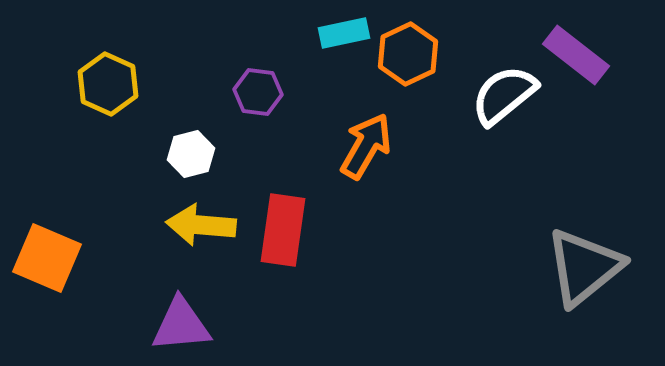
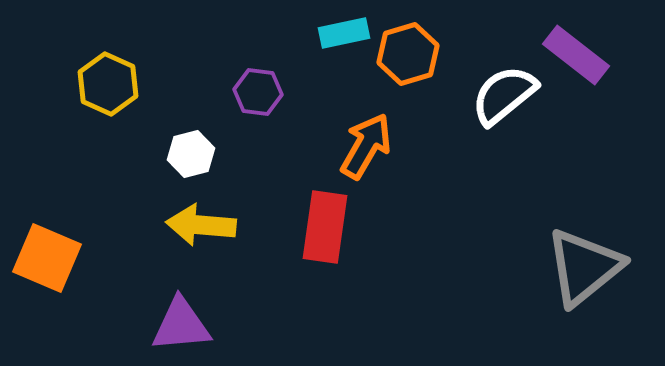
orange hexagon: rotated 8 degrees clockwise
red rectangle: moved 42 px right, 3 px up
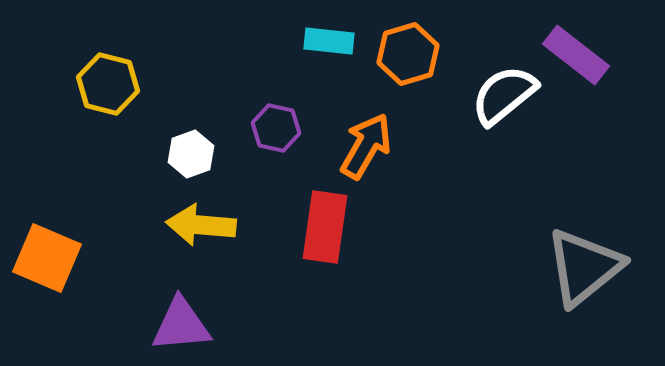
cyan rectangle: moved 15 px left, 8 px down; rotated 18 degrees clockwise
yellow hexagon: rotated 10 degrees counterclockwise
purple hexagon: moved 18 px right, 36 px down; rotated 6 degrees clockwise
white hexagon: rotated 6 degrees counterclockwise
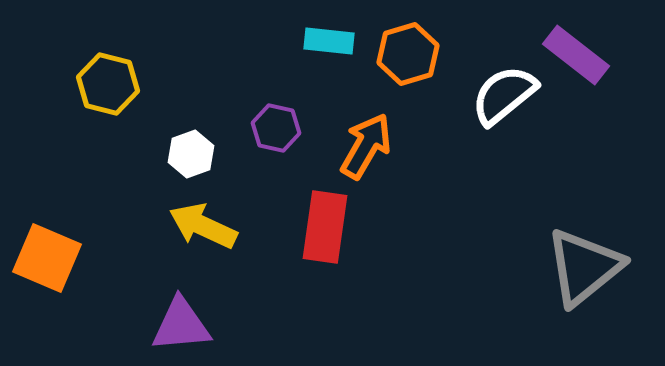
yellow arrow: moved 2 px right, 1 px down; rotated 20 degrees clockwise
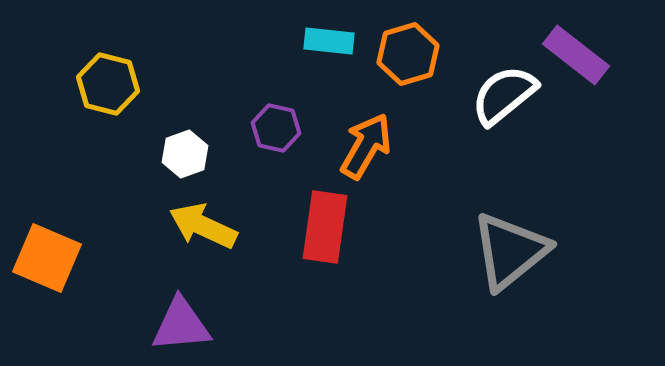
white hexagon: moved 6 px left
gray triangle: moved 74 px left, 16 px up
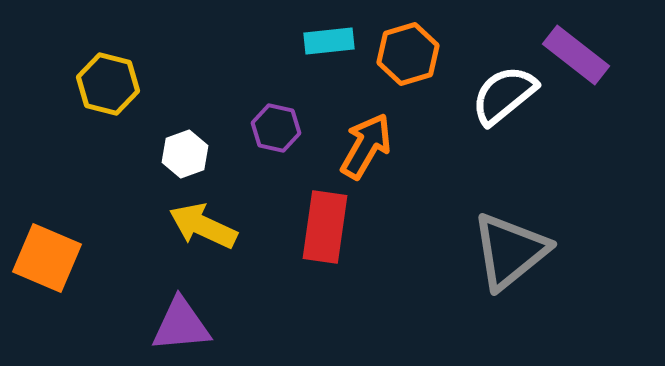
cyan rectangle: rotated 12 degrees counterclockwise
